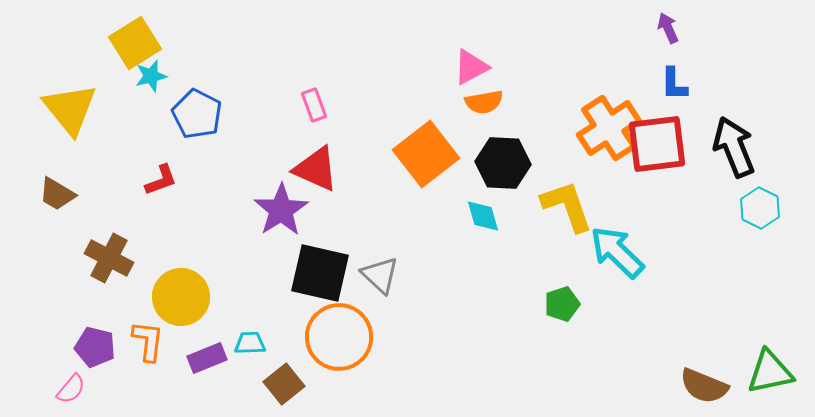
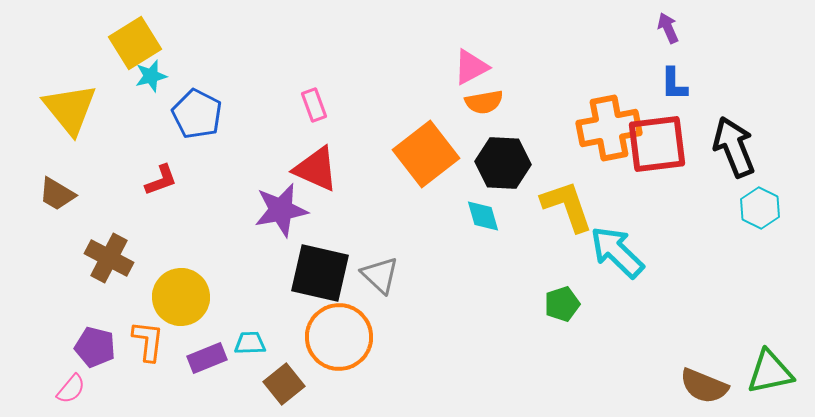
orange cross: rotated 22 degrees clockwise
purple star: rotated 22 degrees clockwise
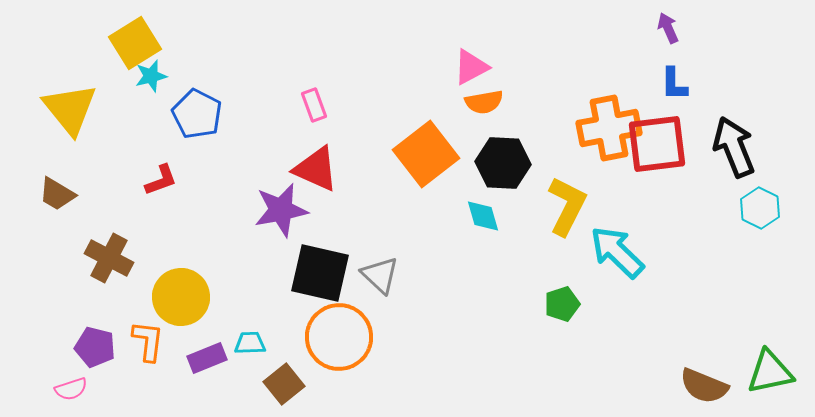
yellow L-shape: rotated 46 degrees clockwise
pink semicircle: rotated 32 degrees clockwise
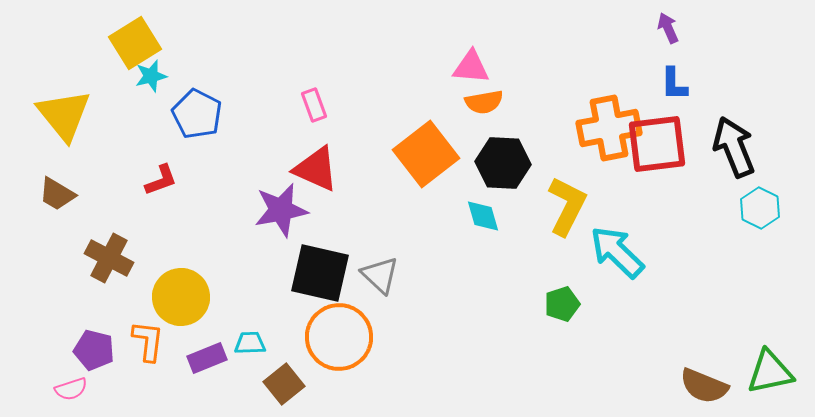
pink triangle: rotated 33 degrees clockwise
yellow triangle: moved 6 px left, 6 px down
purple pentagon: moved 1 px left, 3 px down
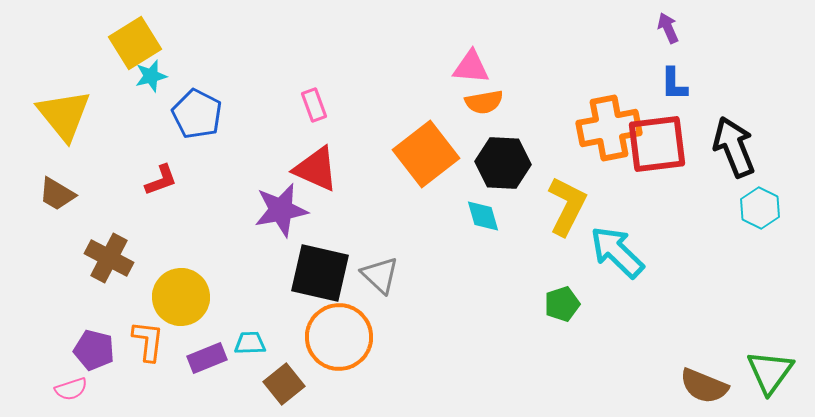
green triangle: rotated 42 degrees counterclockwise
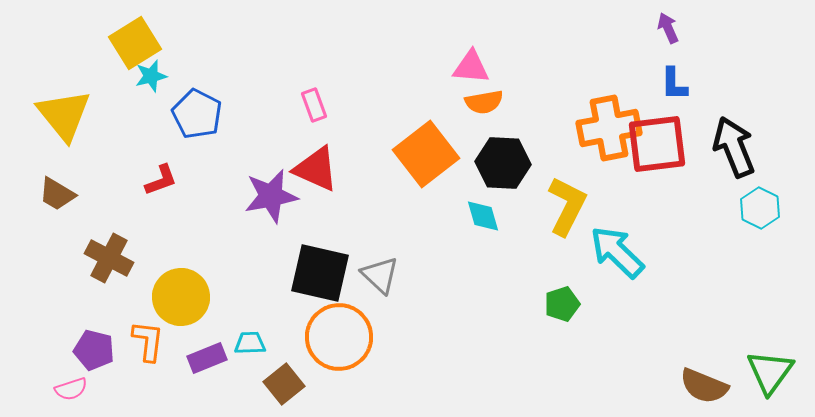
purple star: moved 10 px left, 14 px up
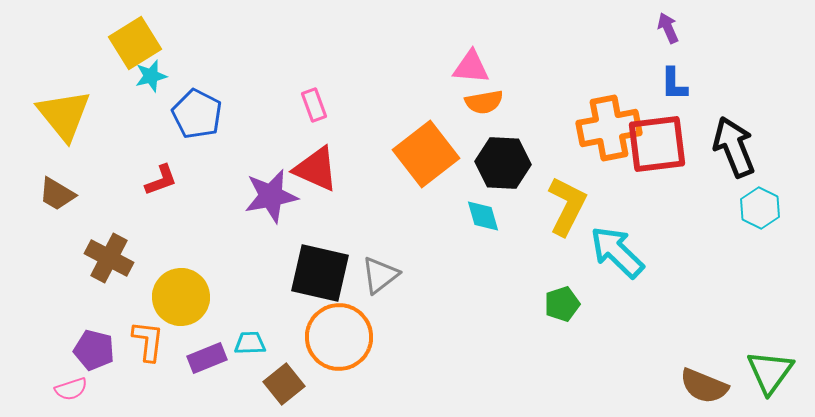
gray triangle: rotated 39 degrees clockwise
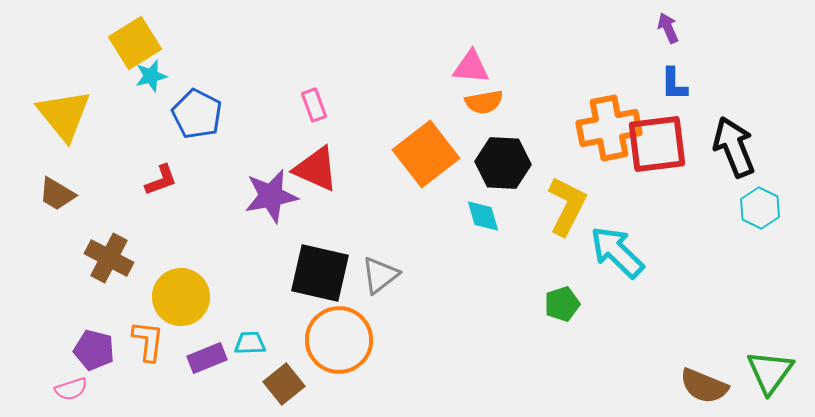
orange circle: moved 3 px down
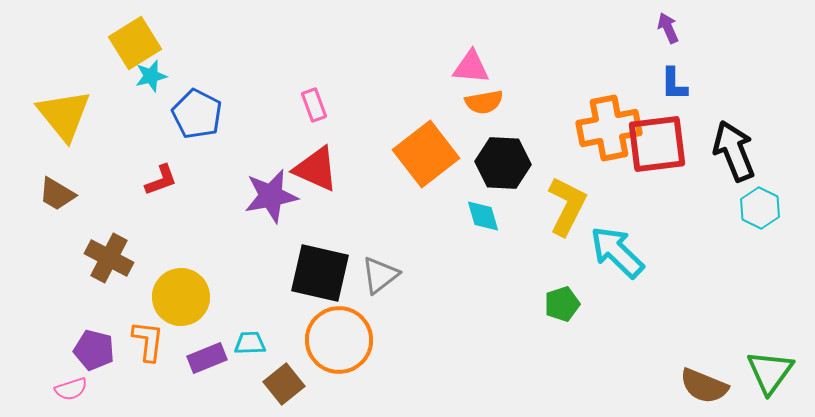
black arrow: moved 4 px down
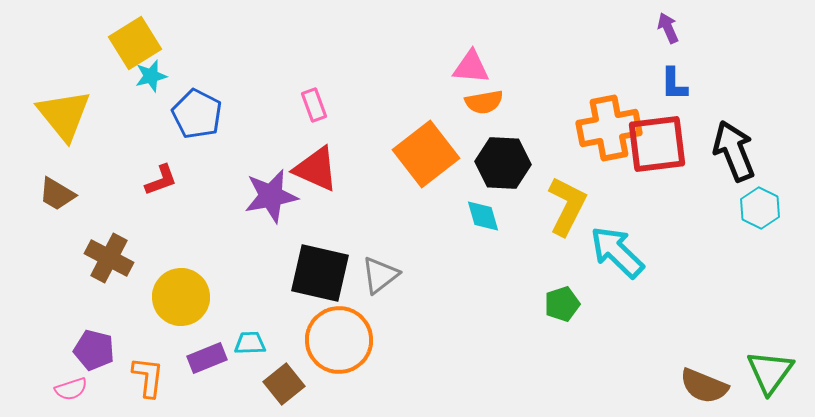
orange L-shape: moved 36 px down
